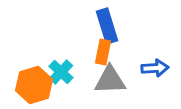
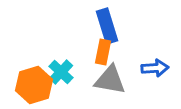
gray triangle: rotated 12 degrees clockwise
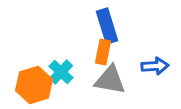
blue arrow: moved 2 px up
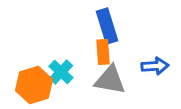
orange rectangle: rotated 15 degrees counterclockwise
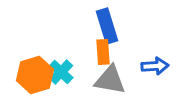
orange hexagon: moved 1 px right, 10 px up
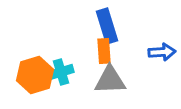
orange rectangle: moved 1 px right, 1 px up
blue arrow: moved 7 px right, 14 px up
cyan cross: rotated 30 degrees clockwise
gray triangle: rotated 12 degrees counterclockwise
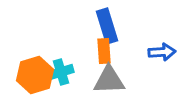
gray triangle: moved 1 px left
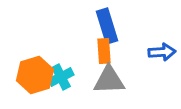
cyan cross: moved 5 px down; rotated 10 degrees counterclockwise
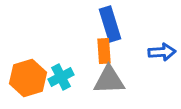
blue rectangle: moved 3 px right, 2 px up
orange hexagon: moved 7 px left, 3 px down
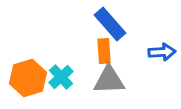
blue rectangle: rotated 24 degrees counterclockwise
cyan cross: rotated 15 degrees counterclockwise
